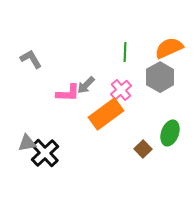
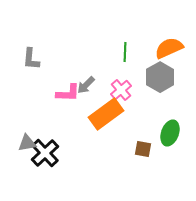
gray L-shape: rotated 145 degrees counterclockwise
brown square: rotated 36 degrees counterclockwise
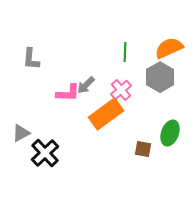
gray triangle: moved 6 px left, 10 px up; rotated 18 degrees counterclockwise
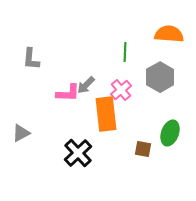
orange semicircle: moved 14 px up; rotated 28 degrees clockwise
orange rectangle: rotated 60 degrees counterclockwise
black cross: moved 33 px right
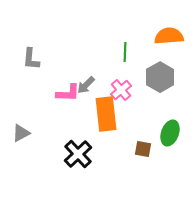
orange semicircle: moved 2 px down; rotated 8 degrees counterclockwise
black cross: moved 1 px down
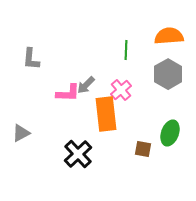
green line: moved 1 px right, 2 px up
gray hexagon: moved 8 px right, 3 px up
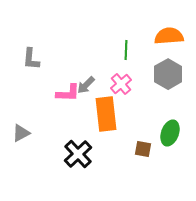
pink cross: moved 6 px up
